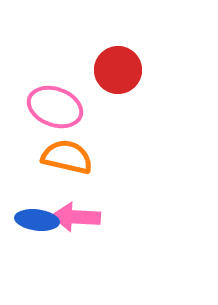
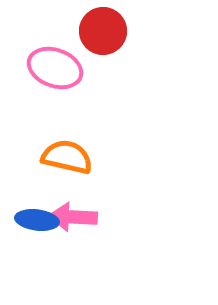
red circle: moved 15 px left, 39 px up
pink ellipse: moved 39 px up
pink arrow: moved 3 px left
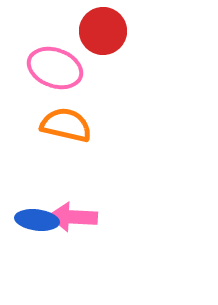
orange semicircle: moved 1 px left, 32 px up
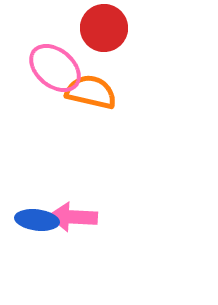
red circle: moved 1 px right, 3 px up
pink ellipse: rotated 20 degrees clockwise
orange semicircle: moved 25 px right, 33 px up
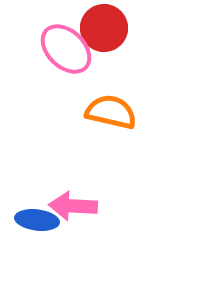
pink ellipse: moved 11 px right, 19 px up; rotated 4 degrees clockwise
orange semicircle: moved 20 px right, 20 px down
pink arrow: moved 11 px up
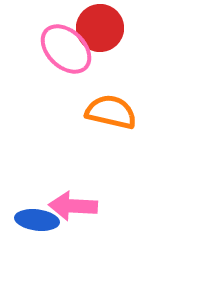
red circle: moved 4 px left
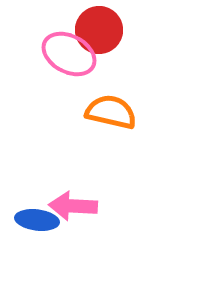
red circle: moved 1 px left, 2 px down
pink ellipse: moved 3 px right, 5 px down; rotated 16 degrees counterclockwise
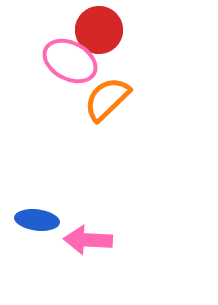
pink ellipse: moved 1 px right, 7 px down
orange semicircle: moved 4 px left, 13 px up; rotated 57 degrees counterclockwise
pink arrow: moved 15 px right, 34 px down
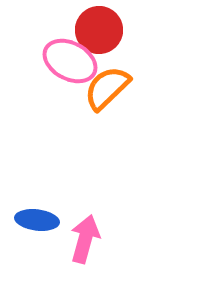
orange semicircle: moved 11 px up
pink arrow: moved 3 px left, 1 px up; rotated 102 degrees clockwise
